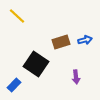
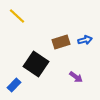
purple arrow: rotated 48 degrees counterclockwise
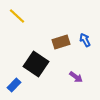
blue arrow: rotated 104 degrees counterclockwise
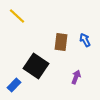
brown rectangle: rotated 66 degrees counterclockwise
black square: moved 2 px down
purple arrow: rotated 104 degrees counterclockwise
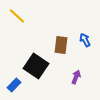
brown rectangle: moved 3 px down
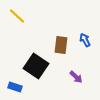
purple arrow: rotated 112 degrees clockwise
blue rectangle: moved 1 px right, 2 px down; rotated 64 degrees clockwise
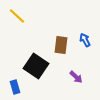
blue rectangle: rotated 56 degrees clockwise
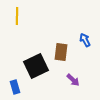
yellow line: rotated 48 degrees clockwise
brown rectangle: moved 7 px down
black square: rotated 30 degrees clockwise
purple arrow: moved 3 px left, 3 px down
